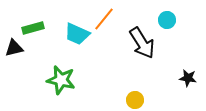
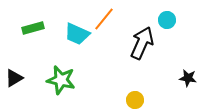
black arrow: rotated 124 degrees counterclockwise
black triangle: moved 30 px down; rotated 18 degrees counterclockwise
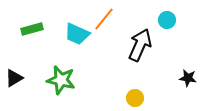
green rectangle: moved 1 px left, 1 px down
black arrow: moved 2 px left, 2 px down
yellow circle: moved 2 px up
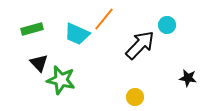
cyan circle: moved 5 px down
black arrow: rotated 20 degrees clockwise
black triangle: moved 25 px right, 15 px up; rotated 42 degrees counterclockwise
yellow circle: moved 1 px up
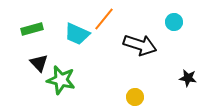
cyan circle: moved 7 px right, 3 px up
black arrow: rotated 64 degrees clockwise
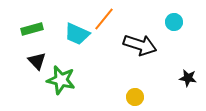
black triangle: moved 2 px left, 2 px up
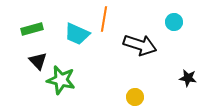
orange line: rotated 30 degrees counterclockwise
black triangle: moved 1 px right
